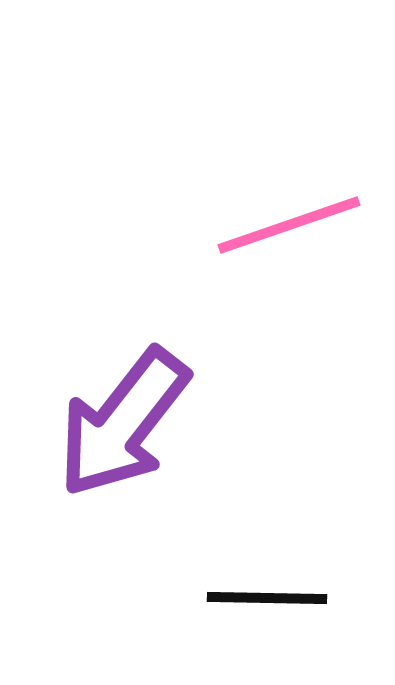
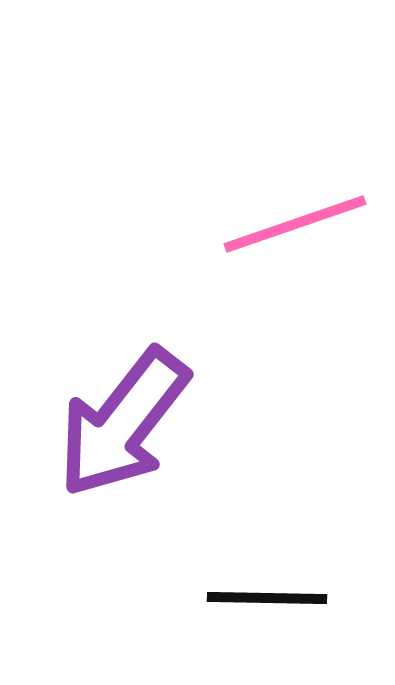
pink line: moved 6 px right, 1 px up
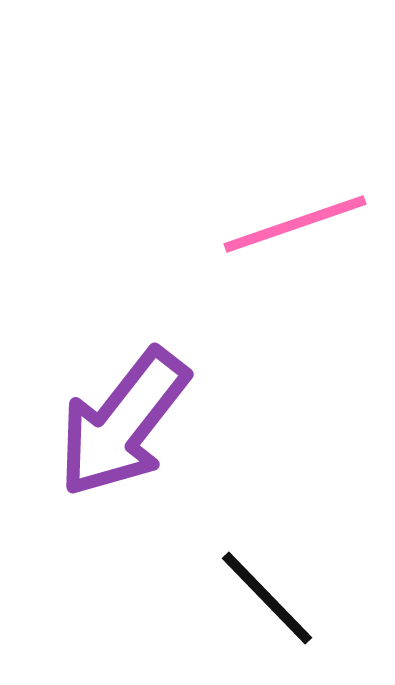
black line: rotated 45 degrees clockwise
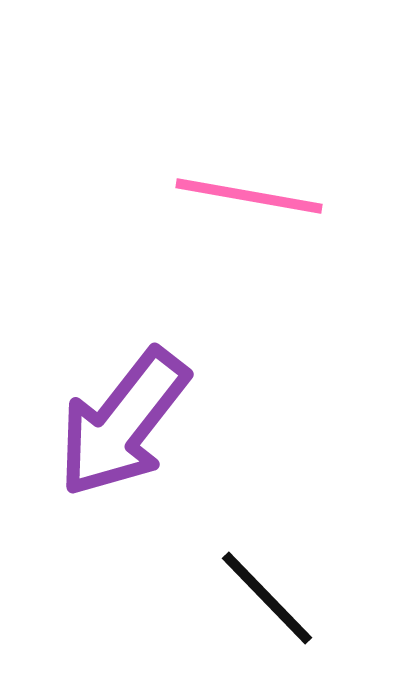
pink line: moved 46 px left, 28 px up; rotated 29 degrees clockwise
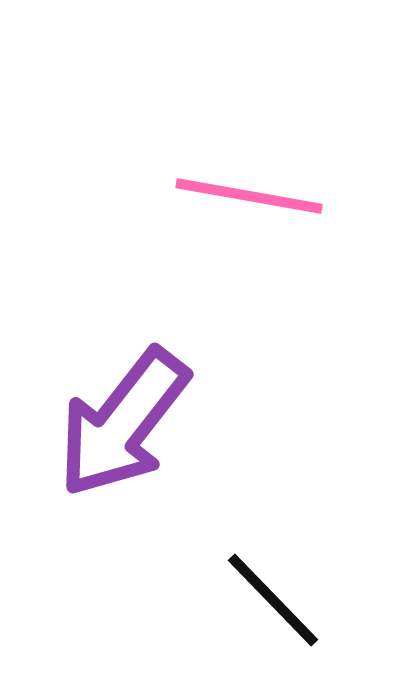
black line: moved 6 px right, 2 px down
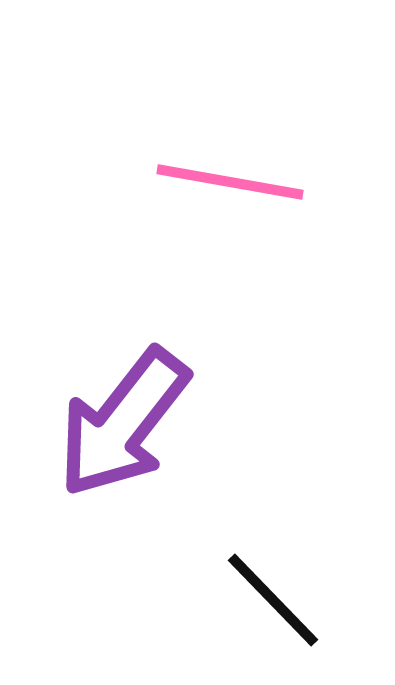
pink line: moved 19 px left, 14 px up
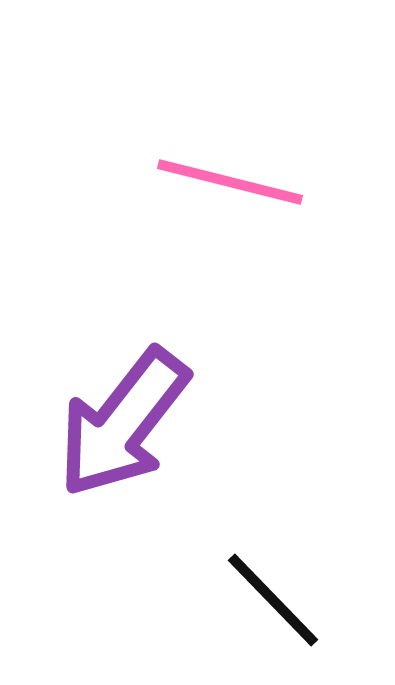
pink line: rotated 4 degrees clockwise
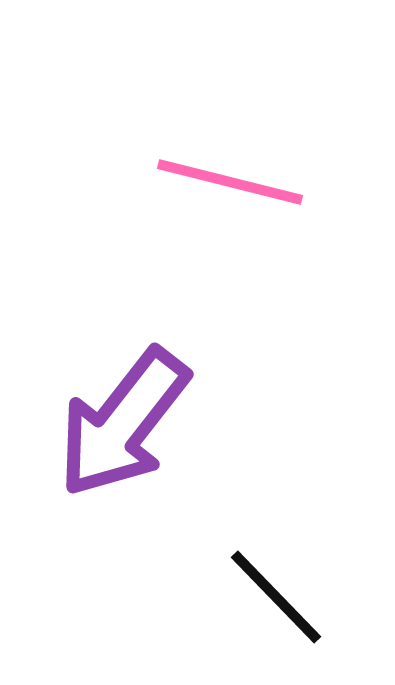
black line: moved 3 px right, 3 px up
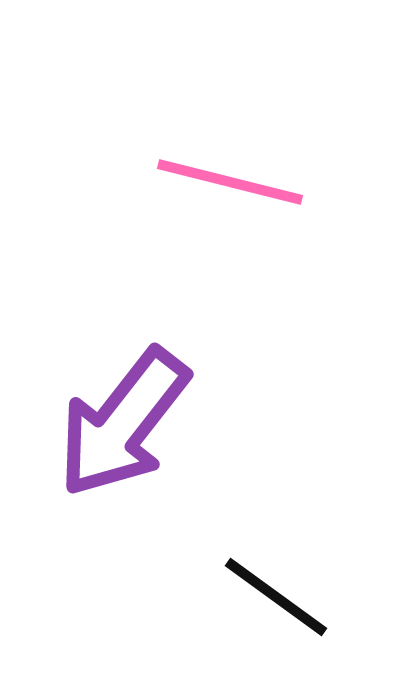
black line: rotated 10 degrees counterclockwise
